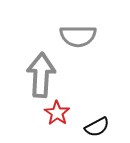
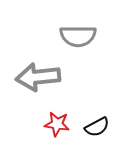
gray arrow: moved 3 px left, 2 px down; rotated 99 degrees counterclockwise
red star: moved 11 px down; rotated 25 degrees counterclockwise
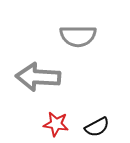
gray arrow: rotated 9 degrees clockwise
red star: moved 1 px left
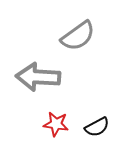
gray semicircle: rotated 36 degrees counterclockwise
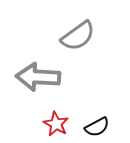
red star: rotated 20 degrees clockwise
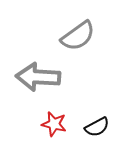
red star: moved 2 px left; rotated 15 degrees counterclockwise
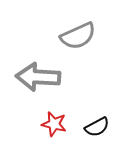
gray semicircle: rotated 12 degrees clockwise
